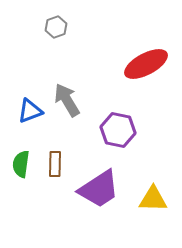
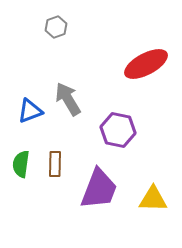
gray arrow: moved 1 px right, 1 px up
purple trapezoid: rotated 36 degrees counterclockwise
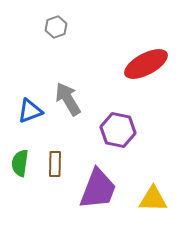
green semicircle: moved 1 px left, 1 px up
purple trapezoid: moved 1 px left
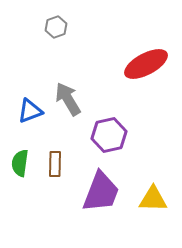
purple hexagon: moved 9 px left, 5 px down; rotated 24 degrees counterclockwise
purple trapezoid: moved 3 px right, 3 px down
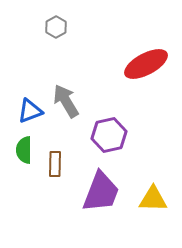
gray hexagon: rotated 10 degrees counterclockwise
gray arrow: moved 2 px left, 2 px down
green semicircle: moved 4 px right, 13 px up; rotated 8 degrees counterclockwise
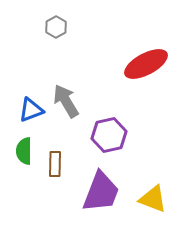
blue triangle: moved 1 px right, 1 px up
green semicircle: moved 1 px down
yellow triangle: rotated 20 degrees clockwise
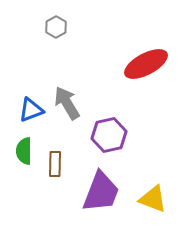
gray arrow: moved 1 px right, 2 px down
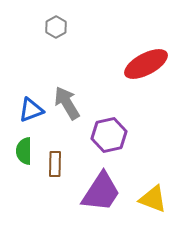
purple trapezoid: rotated 12 degrees clockwise
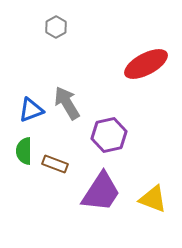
brown rectangle: rotated 70 degrees counterclockwise
